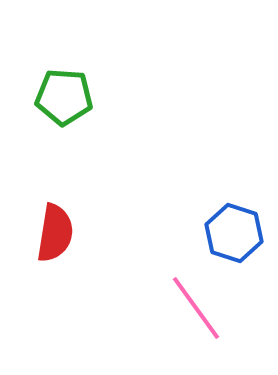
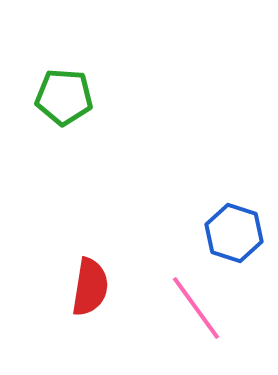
red semicircle: moved 35 px right, 54 px down
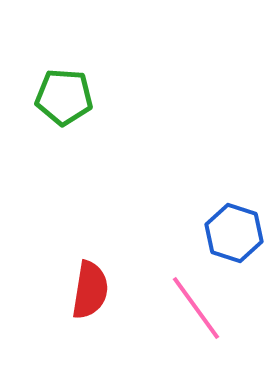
red semicircle: moved 3 px down
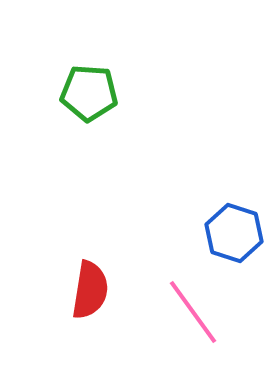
green pentagon: moved 25 px right, 4 px up
pink line: moved 3 px left, 4 px down
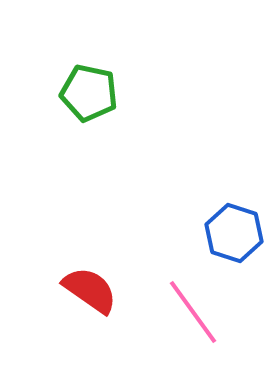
green pentagon: rotated 8 degrees clockwise
red semicircle: rotated 64 degrees counterclockwise
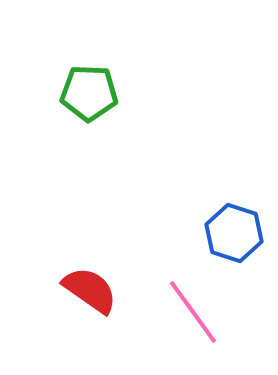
green pentagon: rotated 10 degrees counterclockwise
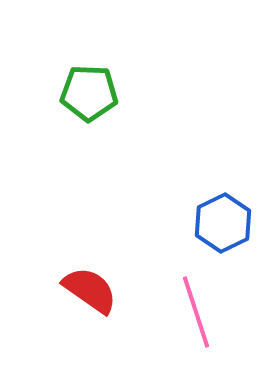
blue hexagon: moved 11 px left, 10 px up; rotated 16 degrees clockwise
pink line: moved 3 px right; rotated 18 degrees clockwise
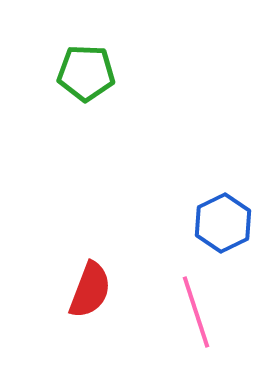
green pentagon: moved 3 px left, 20 px up
red semicircle: rotated 76 degrees clockwise
